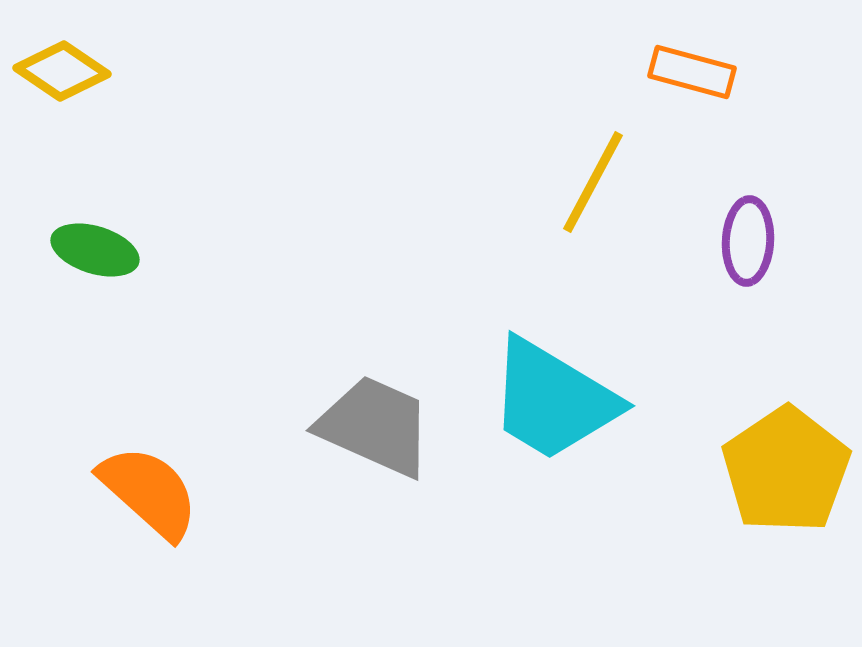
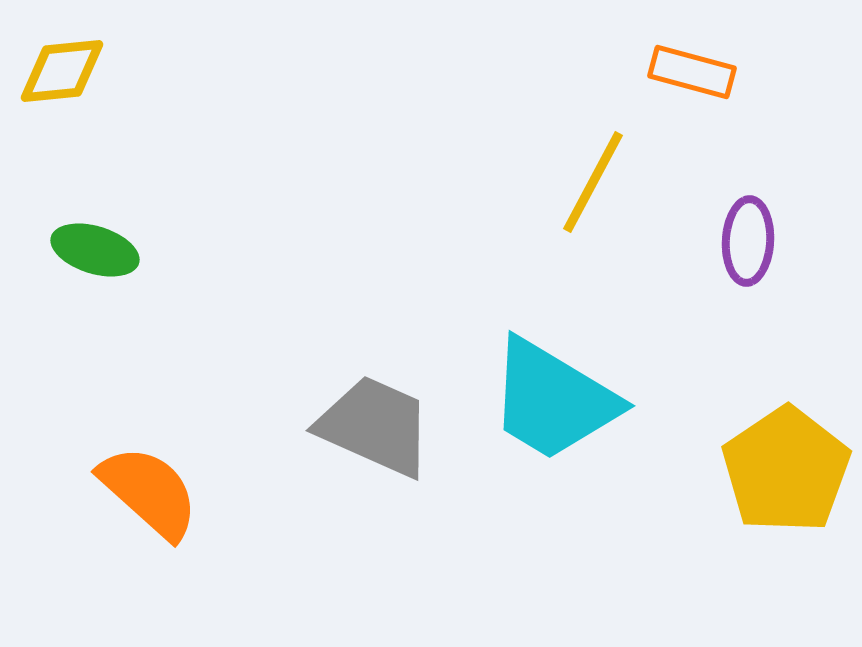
yellow diamond: rotated 40 degrees counterclockwise
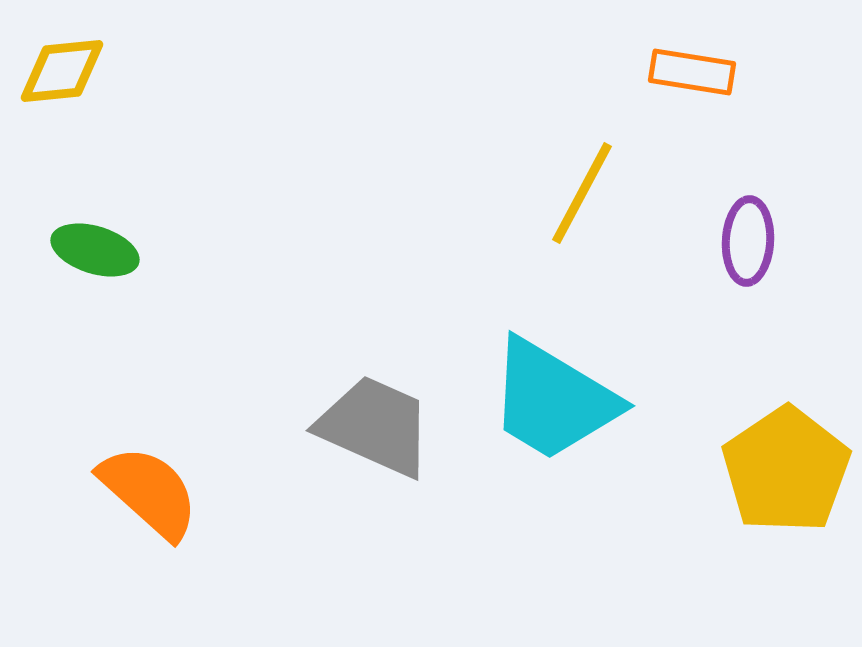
orange rectangle: rotated 6 degrees counterclockwise
yellow line: moved 11 px left, 11 px down
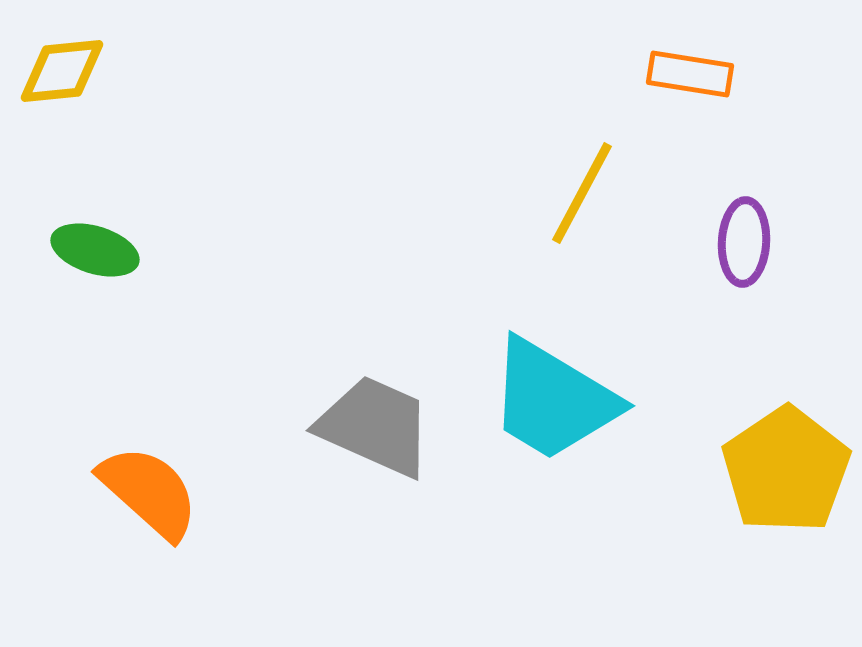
orange rectangle: moved 2 px left, 2 px down
purple ellipse: moved 4 px left, 1 px down
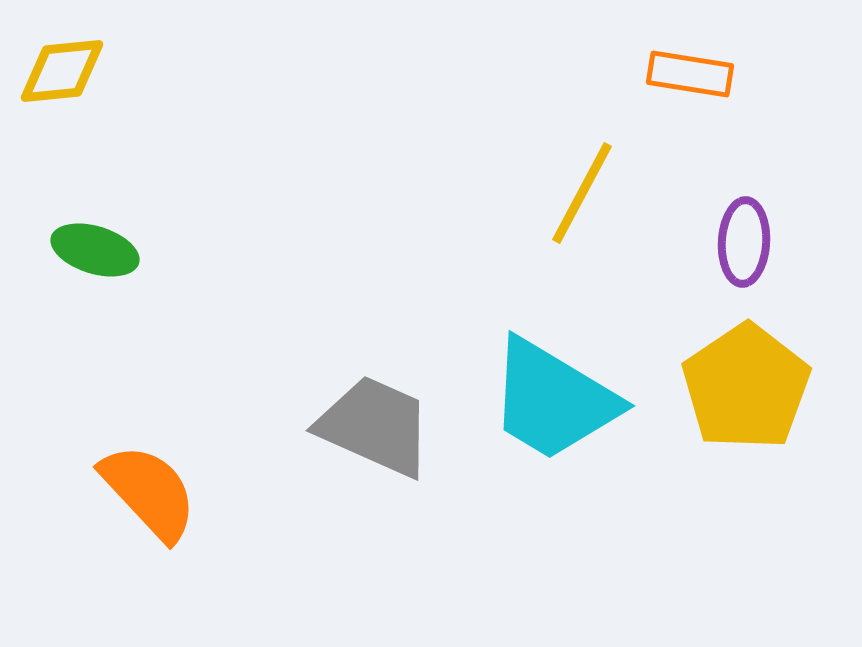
yellow pentagon: moved 40 px left, 83 px up
orange semicircle: rotated 5 degrees clockwise
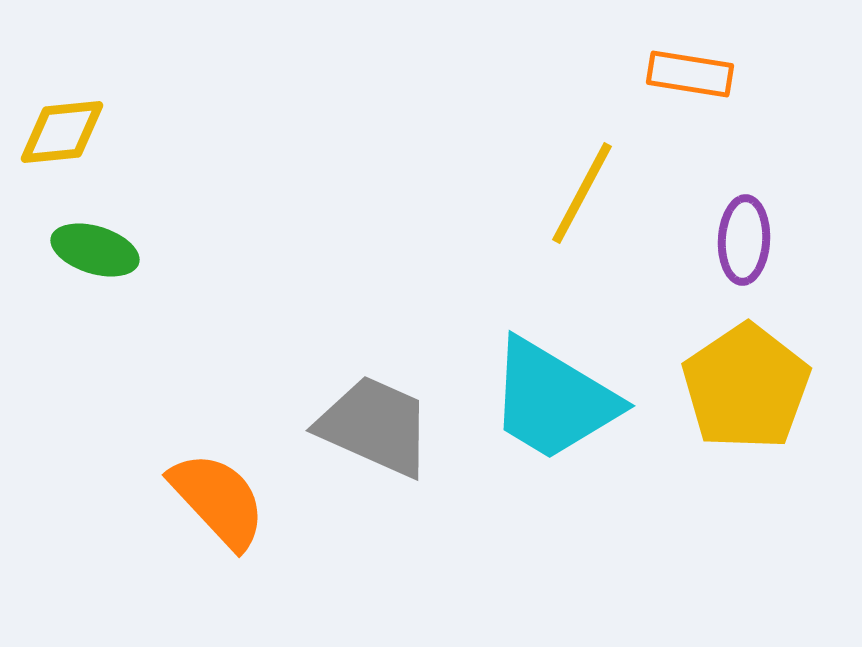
yellow diamond: moved 61 px down
purple ellipse: moved 2 px up
orange semicircle: moved 69 px right, 8 px down
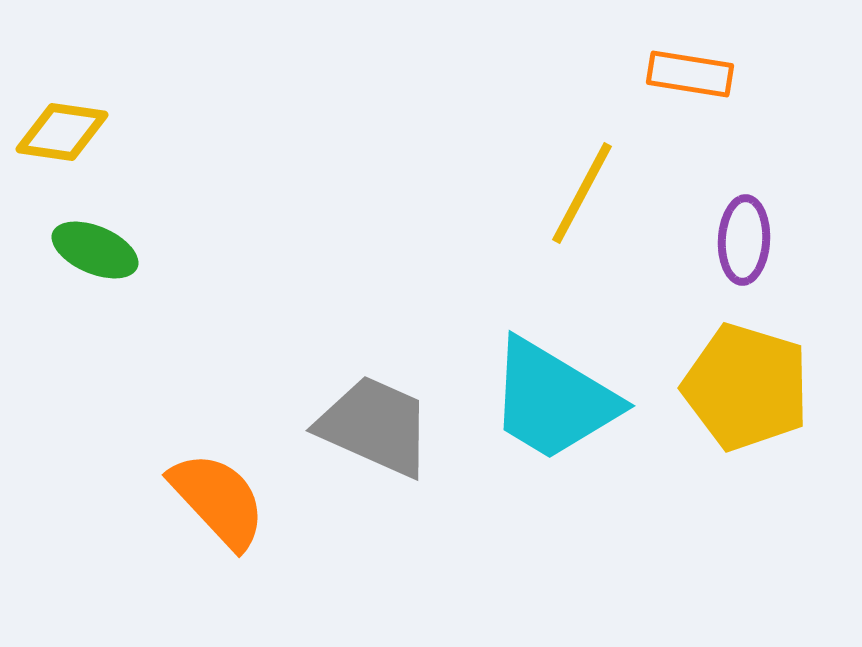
yellow diamond: rotated 14 degrees clockwise
green ellipse: rotated 6 degrees clockwise
yellow pentagon: rotated 21 degrees counterclockwise
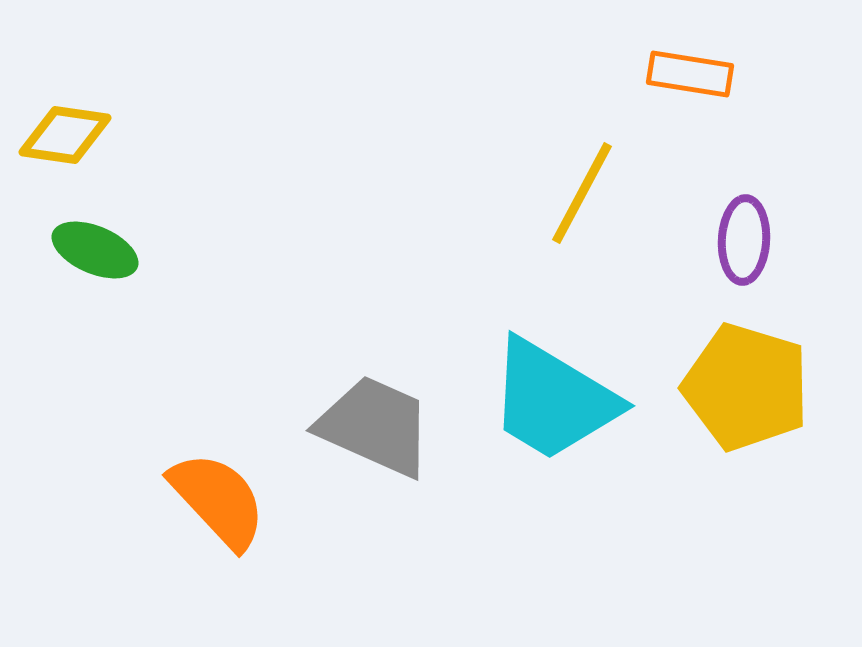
yellow diamond: moved 3 px right, 3 px down
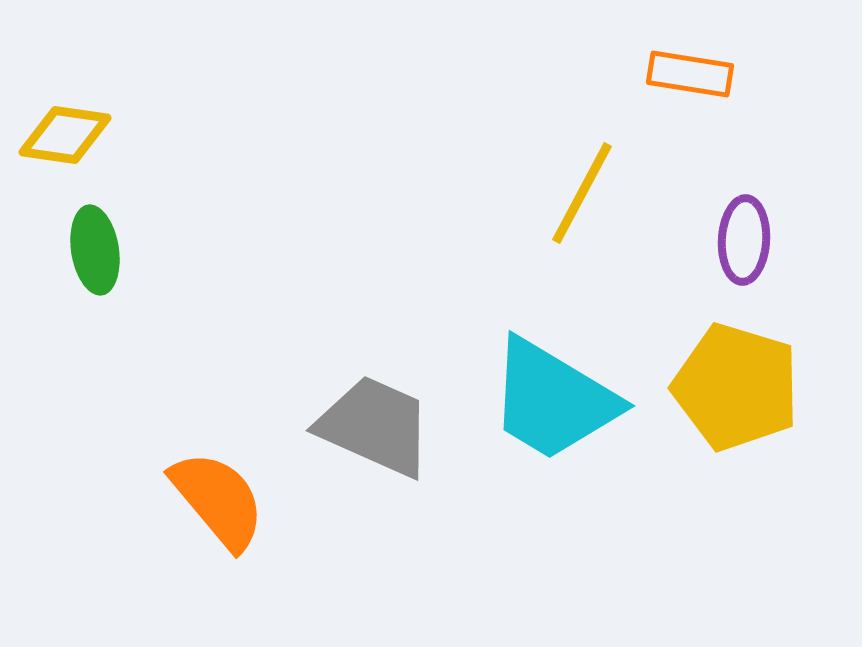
green ellipse: rotated 58 degrees clockwise
yellow pentagon: moved 10 px left
orange semicircle: rotated 3 degrees clockwise
